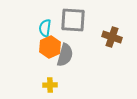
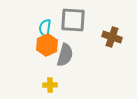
orange hexagon: moved 3 px left, 2 px up
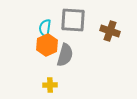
brown cross: moved 2 px left, 6 px up
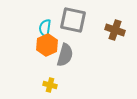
gray square: rotated 8 degrees clockwise
brown cross: moved 5 px right, 1 px up
yellow cross: rotated 16 degrees clockwise
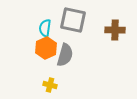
brown cross: rotated 18 degrees counterclockwise
orange hexagon: moved 1 px left, 3 px down
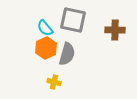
cyan semicircle: rotated 48 degrees counterclockwise
gray semicircle: moved 2 px right, 1 px up
yellow cross: moved 4 px right, 3 px up
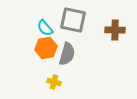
orange hexagon: rotated 15 degrees clockwise
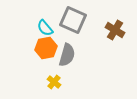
gray square: rotated 12 degrees clockwise
brown cross: rotated 30 degrees clockwise
gray semicircle: moved 1 px down
yellow cross: rotated 24 degrees clockwise
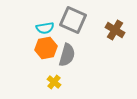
cyan semicircle: rotated 60 degrees counterclockwise
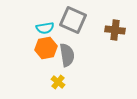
brown cross: rotated 24 degrees counterclockwise
gray semicircle: rotated 25 degrees counterclockwise
yellow cross: moved 4 px right
